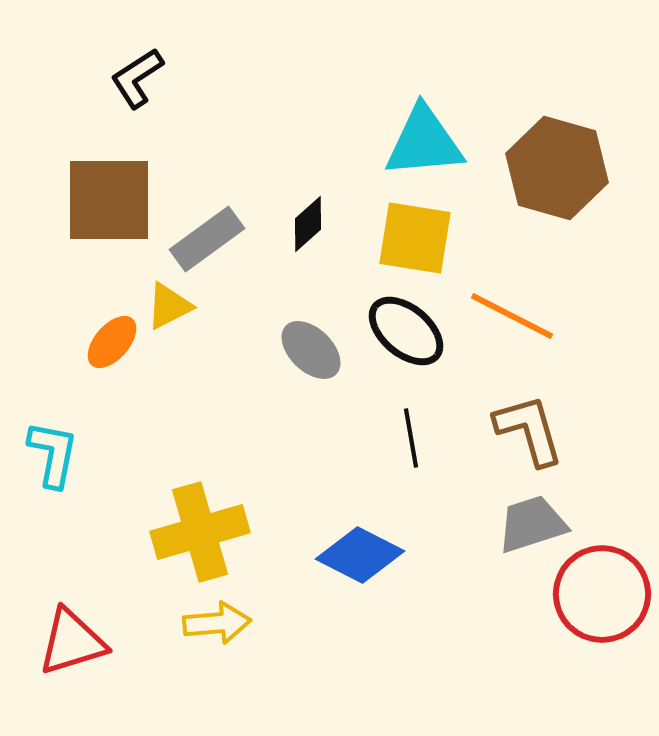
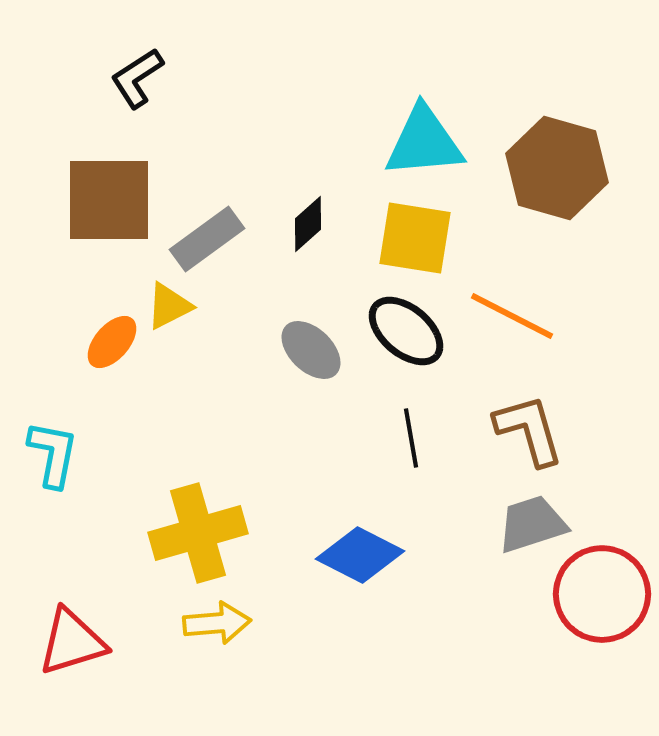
yellow cross: moved 2 px left, 1 px down
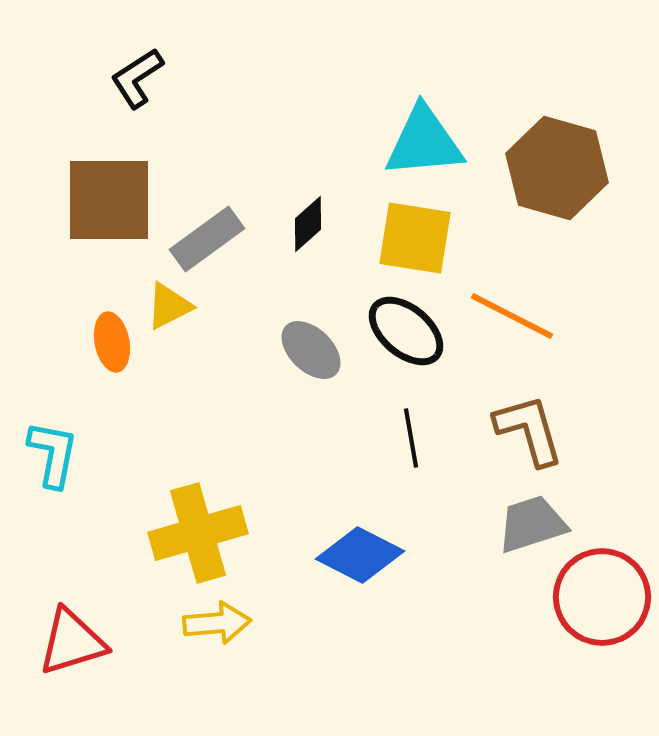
orange ellipse: rotated 52 degrees counterclockwise
red circle: moved 3 px down
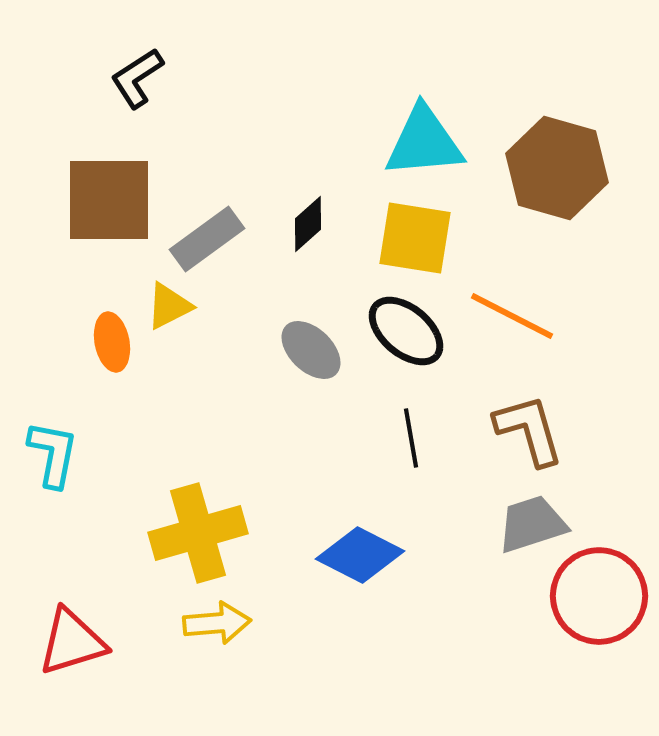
red circle: moved 3 px left, 1 px up
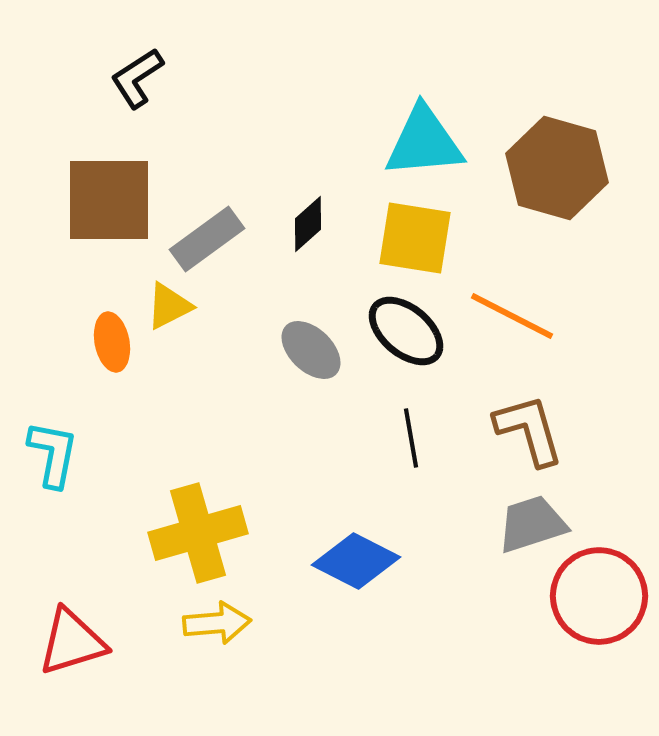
blue diamond: moved 4 px left, 6 px down
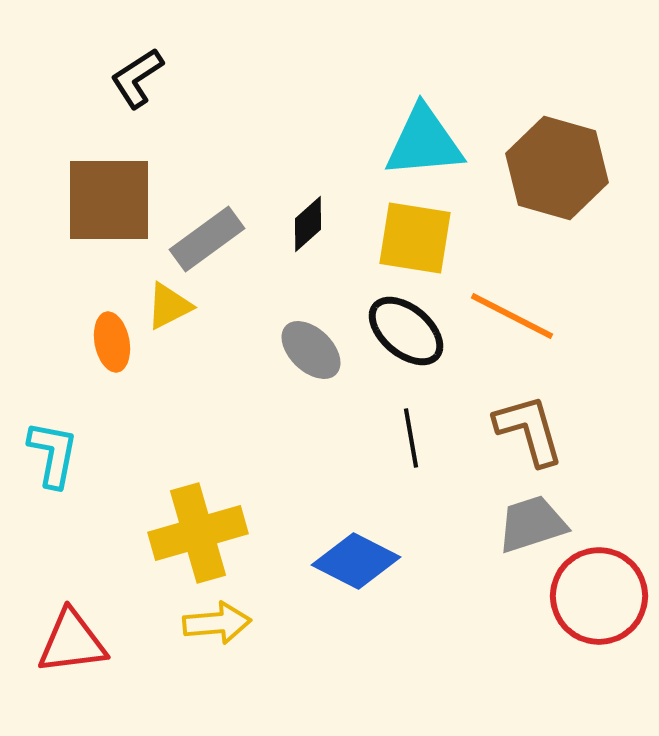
red triangle: rotated 10 degrees clockwise
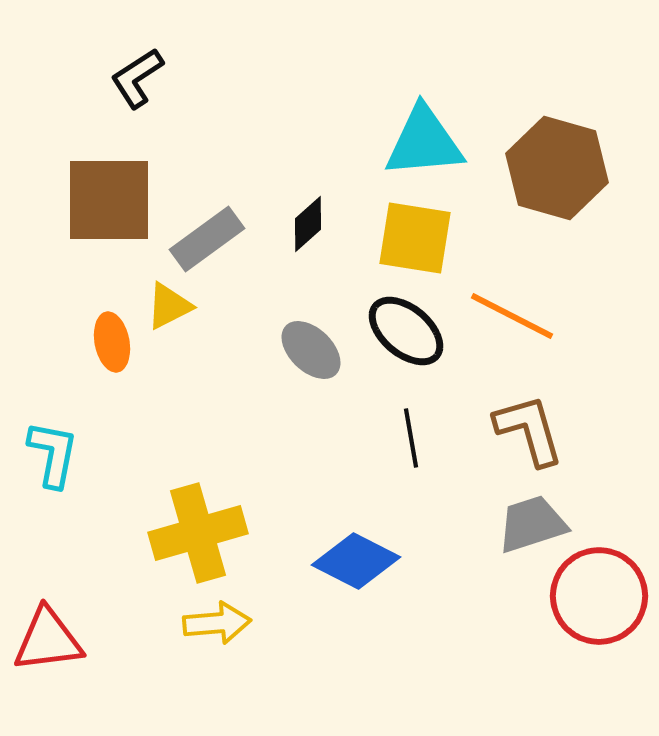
red triangle: moved 24 px left, 2 px up
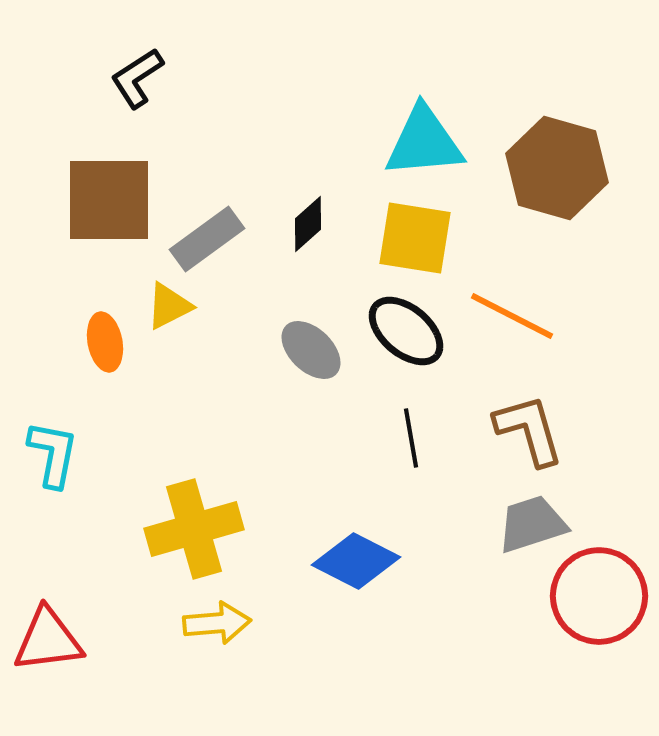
orange ellipse: moved 7 px left
yellow cross: moved 4 px left, 4 px up
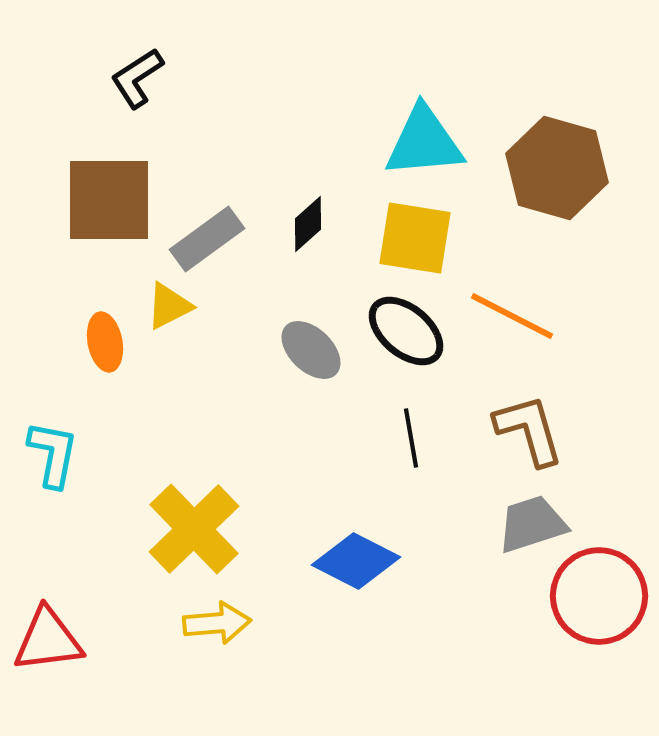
yellow cross: rotated 28 degrees counterclockwise
